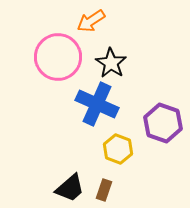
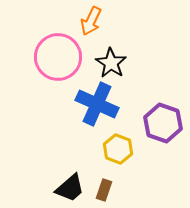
orange arrow: rotated 32 degrees counterclockwise
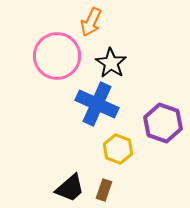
orange arrow: moved 1 px down
pink circle: moved 1 px left, 1 px up
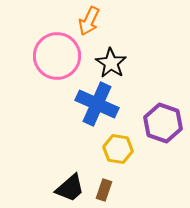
orange arrow: moved 2 px left, 1 px up
yellow hexagon: rotated 12 degrees counterclockwise
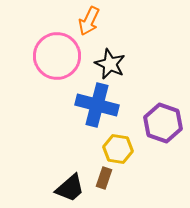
black star: moved 1 px left, 1 px down; rotated 8 degrees counterclockwise
blue cross: moved 1 px down; rotated 9 degrees counterclockwise
brown rectangle: moved 12 px up
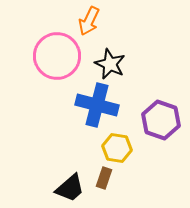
purple hexagon: moved 2 px left, 3 px up
yellow hexagon: moved 1 px left, 1 px up
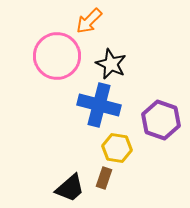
orange arrow: rotated 20 degrees clockwise
black star: moved 1 px right
blue cross: moved 2 px right
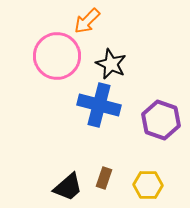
orange arrow: moved 2 px left
yellow hexagon: moved 31 px right, 37 px down; rotated 8 degrees counterclockwise
black trapezoid: moved 2 px left, 1 px up
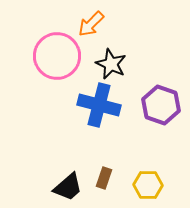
orange arrow: moved 4 px right, 3 px down
purple hexagon: moved 15 px up
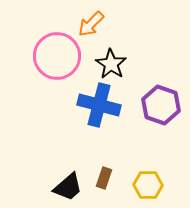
black star: rotated 8 degrees clockwise
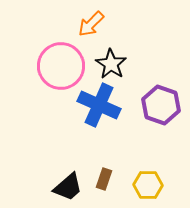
pink circle: moved 4 px right, 10 px down
blue cross: rotated 9 degrees clockwise
brown rectangle: moved 1 px down
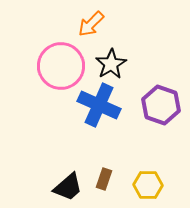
black star: rotated 8 degrees clockwise
